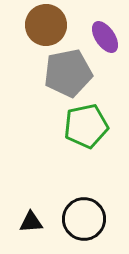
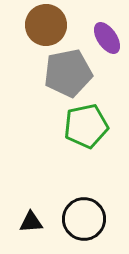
purple ellipse: moved 2 px right, 1 px down
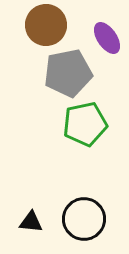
green pentagon: moved 1 px left, 2 px up
black triangle: rotated 10 degrees clockwise
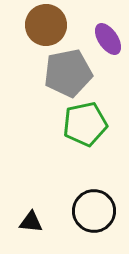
purple ellipse: moved 1 px right, 1 px down
black circle: moved 10 px right, 8 px up
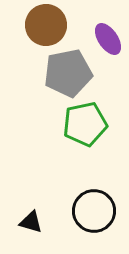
black triangle: rotated 10 degrees clockwise
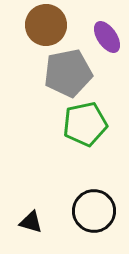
purple ellipse: moved 1 px left, 2 px up
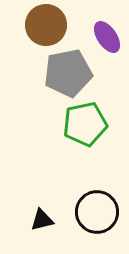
black circle: moved 3 px right, 1 px down
black triangle: moved 11 px right, 2 px up; rotated 30 degrees counterclockwise
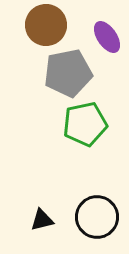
black circle: moved 5 px down
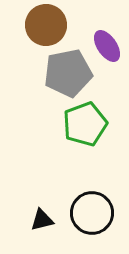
purple ellipse: moved 9 px down
green pentagon: rotated 9 degrees counterclockwise
black circle: moved 5 px left, 4 px up
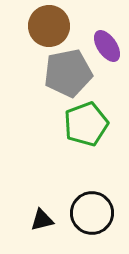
brown circle: moved 3 px right, 1 px down
green pentagon: moved 1 px right
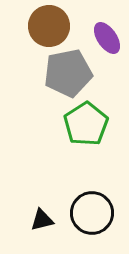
purple ellipse: moved 8 px up
green pentagon: rotated 12 degrees counterclockwise
